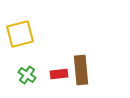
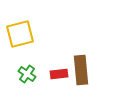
green cross: moved 1 px up
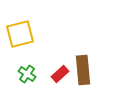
brown rectangle: moved 2 px right
red rectangle: moved 1 px right; rotated 36 degrees counterclockwise
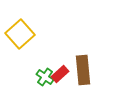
yellow square: rotated 28 degrees counterclockwise
green cross: moved 18 px right, 3 px down
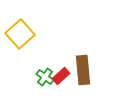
red rectangle: moved 1 px right, 2 px down
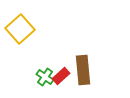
yellow square: moved 5 px up
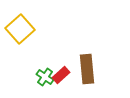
brown rectangle: moved 4 px right, 1 px up
red rectangle: moved 1 px up
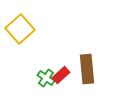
green cross: moved 1 px right, 1 px down
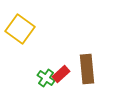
yellow square: rotated 12 degrees counterclockwise
red rectangle: moved 1 px up
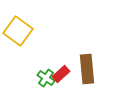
yellow square: moved 2 px left, 2 px down
